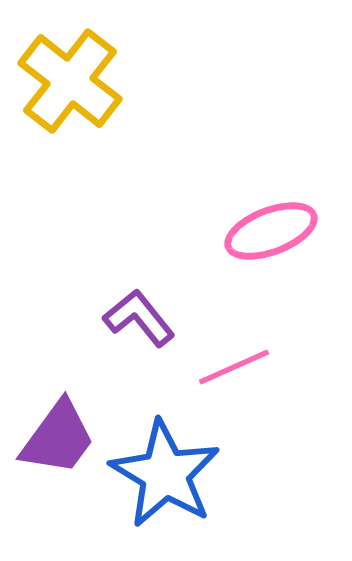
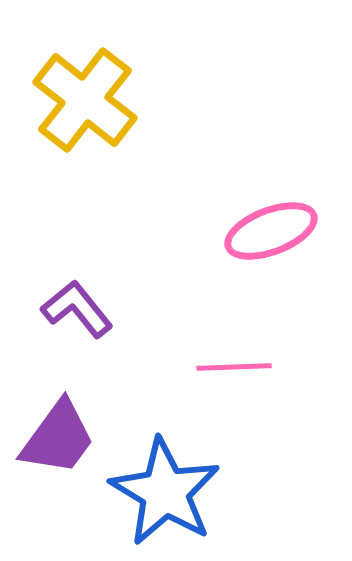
yellow cross: moved 15 px right, 19 px down
purple L-shape: moved 62 px left, 9 px up
pink line: rotated 22 degrees clockwise
blue star: moved 18 px down
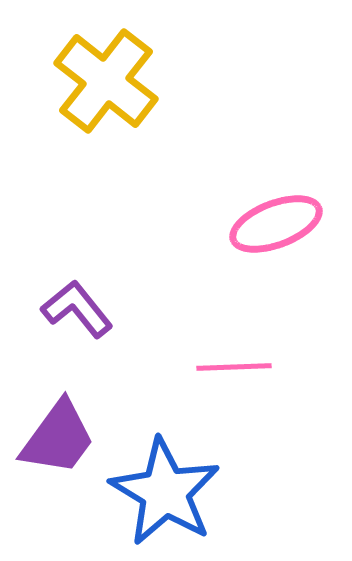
yellow cross: moved 21 px right, 19 px up
pink ellipse: moved 5 px right, 7 px up
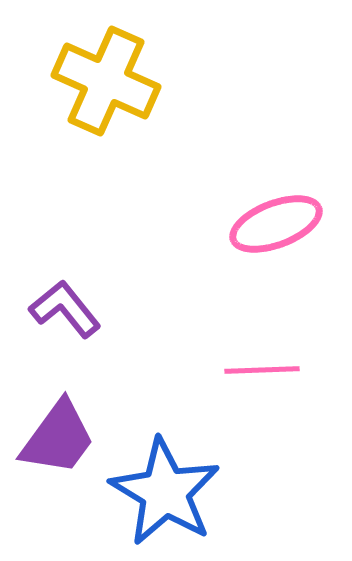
yellow cross: rotated 14 degrees counterclockwise
purple L-shape: moved 12 px left
pink line: moved 28 px right, 3 px down
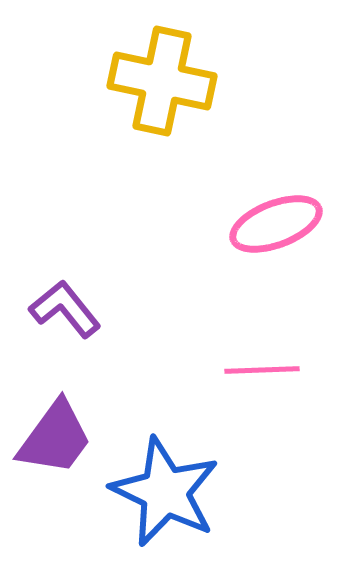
yellow cross: moved 56 px right; rotated 12 degrees counterclockwise
purple trapezoid: moved 3 px left
blue star: rotated 5 degrees counterclockwise
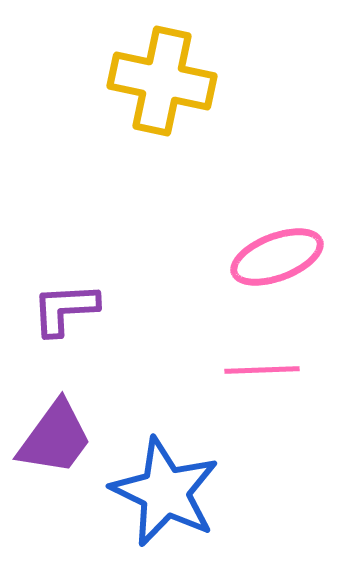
pink ellipse: moved 1 px right, 33 px down
purple L-shape: rotated 54 degrees counterclockwise
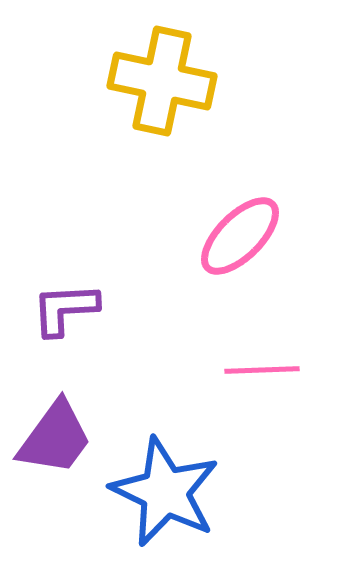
pink ellipse: moved 37 px left, 21 px up; rotated 24 degrees counterclockwise
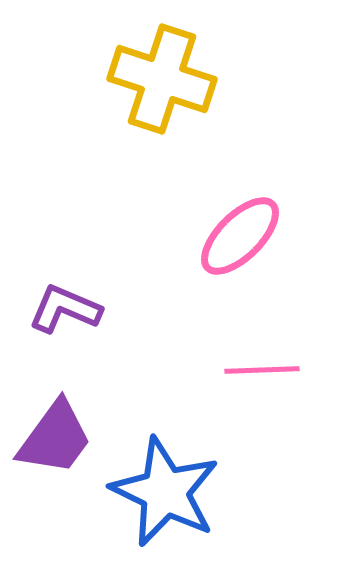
yellow cross: moved 2 px up; rotated 6 degrees clockwise
purple L-shape: rotated 26 degrees clockwise
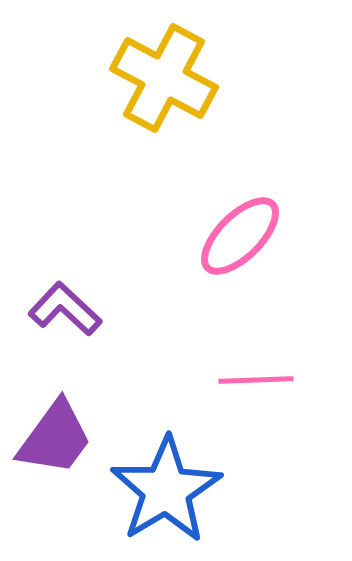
yellow cross: moved 2 px right, 1 px up; rotated 10 degrees clockwise
purple L-shape: rotated 20 degrees clockwise
pink line: moved 6 px left, 10 px down
blue star: moved 1 px right, 2 px up; rotated 15 degrees clockwise
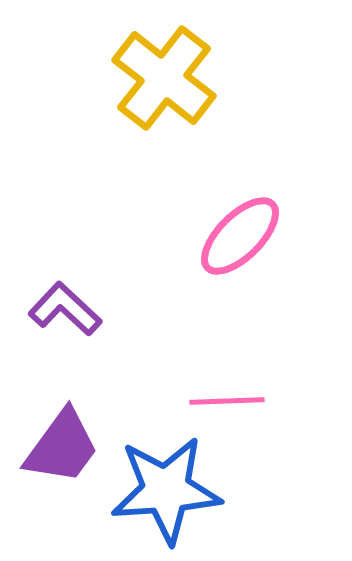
yellow cross: rotated 10 degrees clockwise
pink line: moved 29 px left, 21 px down
purple trapezoid: moved 7 px right, 9 px down
blue star: rotated 27 degrees clockwise
